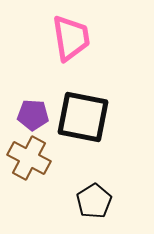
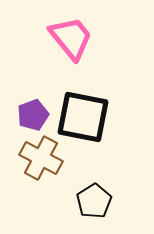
pink trapezoid: rotated 30 degrees counterclockwise
purple pentagon: rotated 24 degrees counterclockwise
brown cross: moved 12 px right
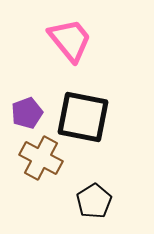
pink trapezoid: moved 1 px left, 2 px down
purple pentagon: moved 6 px left, 2 px up
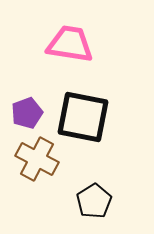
pink trapezoid: moved 4 px down; rotated 42 degrees counterclockwise
brown cross: moved 4 px left, 1 px down
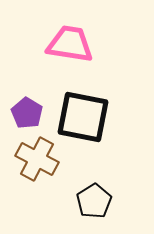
purple pentagon: rotated 20 degrees counterclockwise
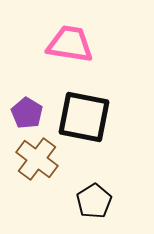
black square: moved 1 px right
brown cross: rotated 9 degrees clockwise
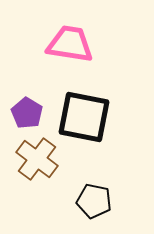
black pentagon: rotated 28 degrees counterclockwise
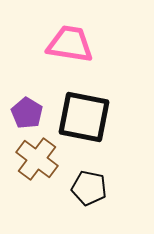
black pentagon: moved 5 px left, 13 px up
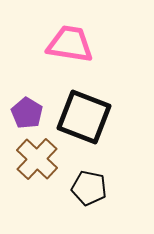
black square: rotated 10 degrees clockwise
brown cross: rotated 6 degrees clockwise
